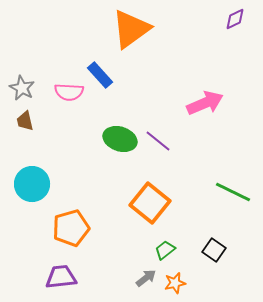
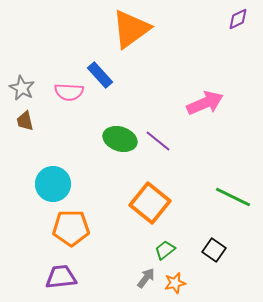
purple diamond: moved 3 px right
cyan circle: moved 21 px right
green line: moved 5 px down
orange pentagon: rotated 15 degrees clockwise
gray arrow: rotated 15 degrees counterclockwise
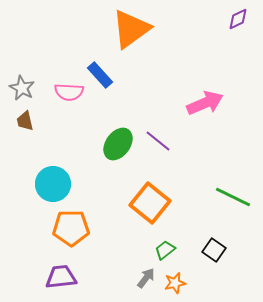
green ellipse: moved 2 px left, 5 px down; rotated 72 degrees counterclockwise
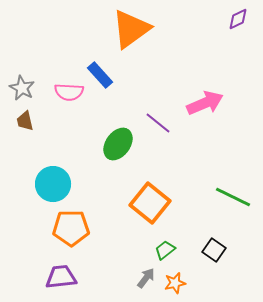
purple line: moved 18 px up
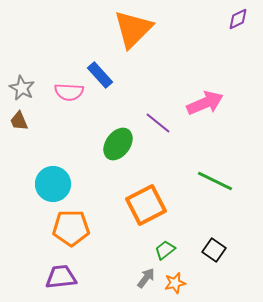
orange triangle: moved 2 px right; rotated 9 degrees counterclockwise
brown trapezoid: moved 6 px left; rotated 10 degrees counterclockwise
green line: moved 18 px left, 16 px up
orange square: moved 4 px left, 2 px down; rotated 24 degrees clockwise
